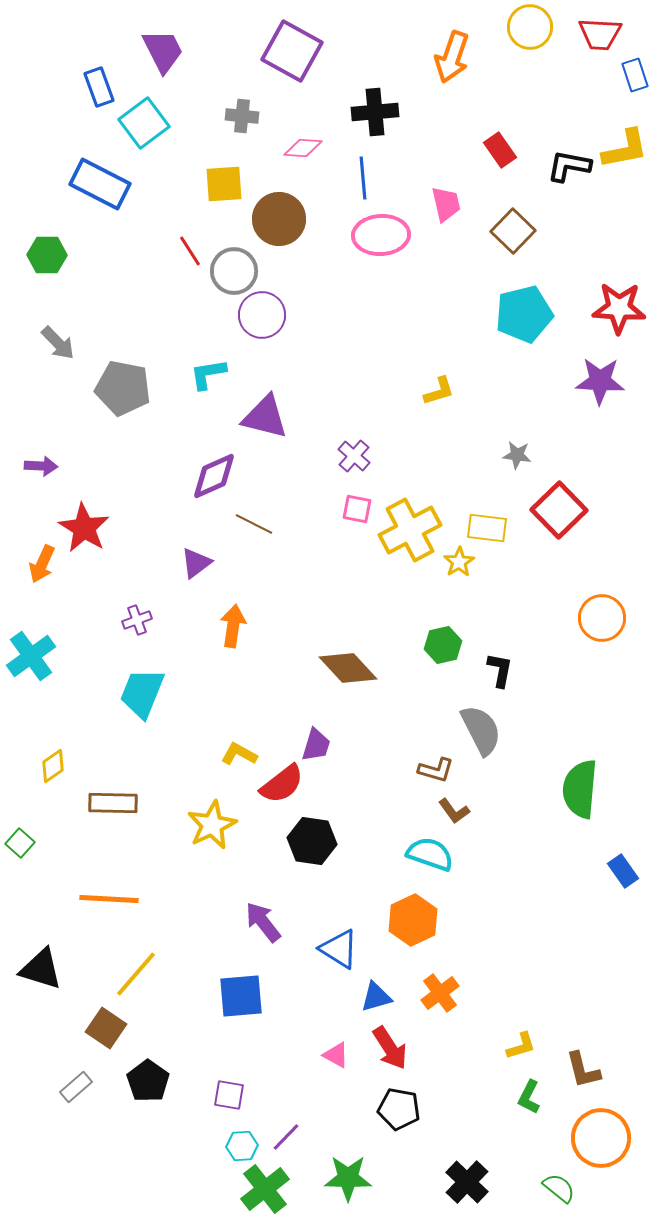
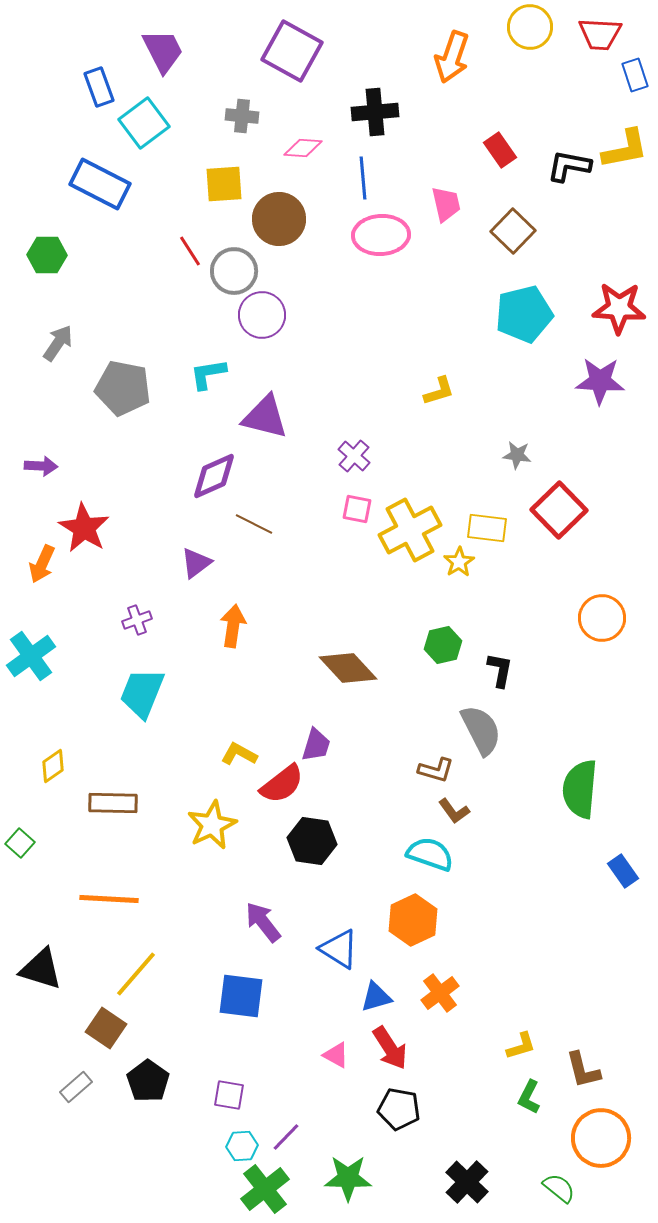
gray arrow at (58, 343): rotated 102 degrees counterclockwise
blue square at (241, 996): rotated 12 degrees clockwise
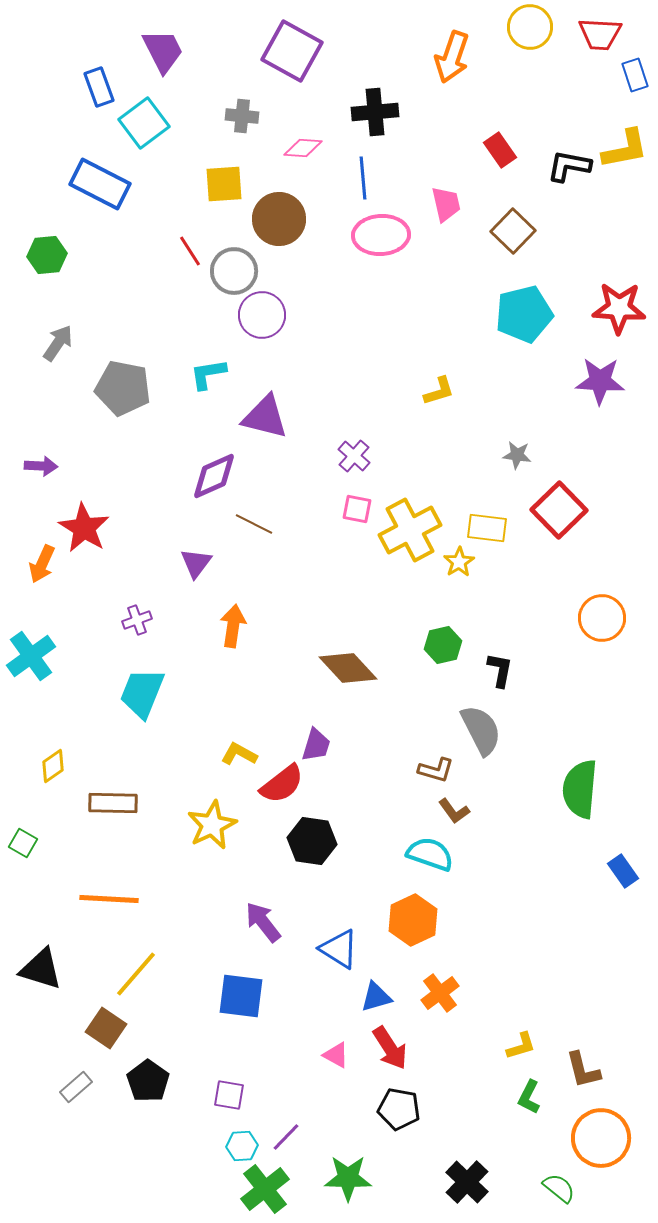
green hexagon at (47, 255): rotated 6 degrees counterclockwise
purple triangle at (196, 563): rotated 16 degrees counterclockwise
green square at (20, 843): moved 3 px right; rotated 12 degrees counterclockwise
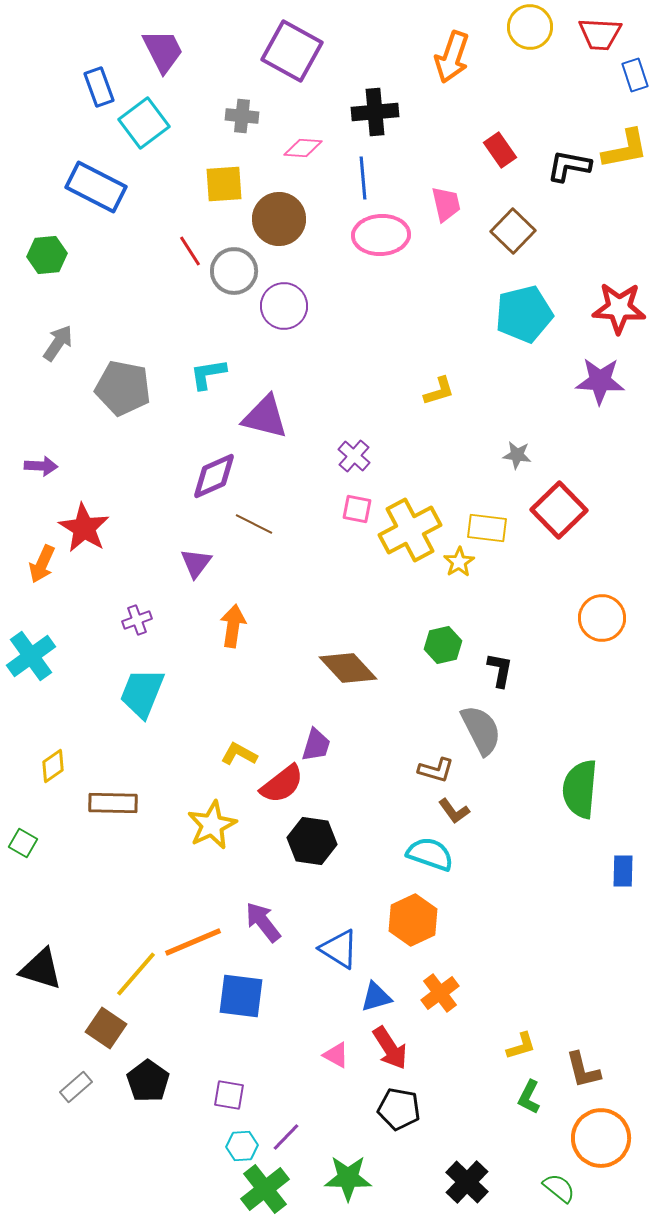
blue rectangle at (100, 184): moved 4 px left, 3 px down
purple circle at (262, 315): moved 22 px right, 9 px up
blue rectangle at (623, 871): rotated 36 degrees clockwise
orange line at (109, 899): moved 84 px right, 43 px down; rotated 26 degrees counterclockwise
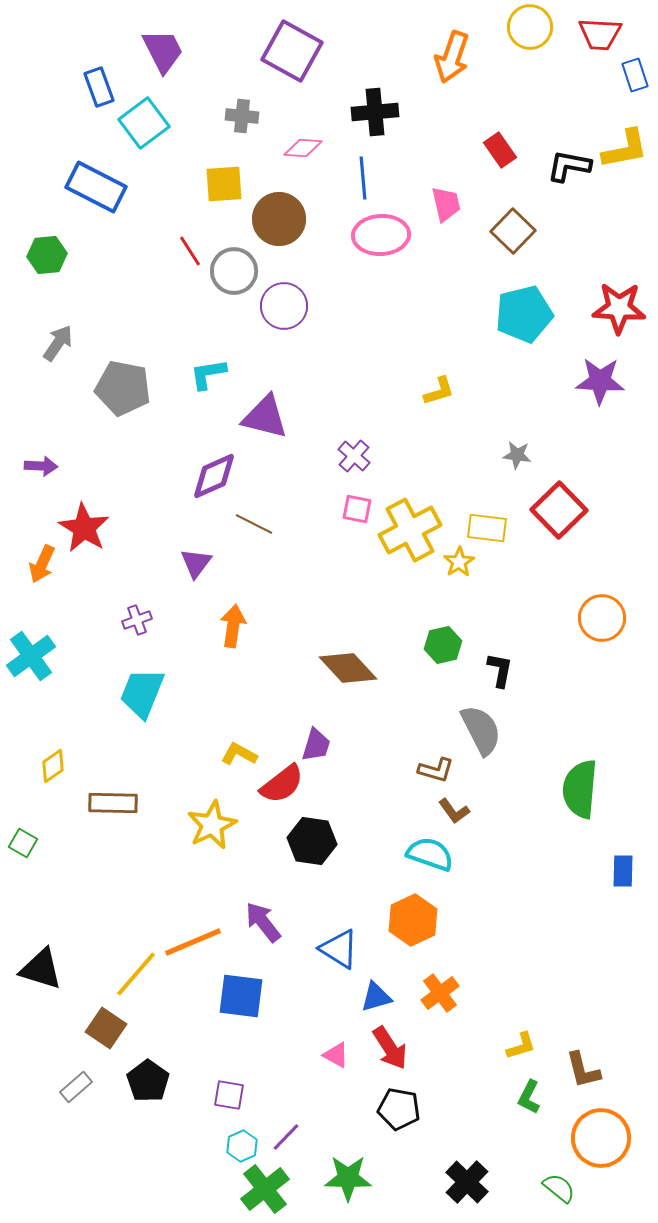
cyan hexagon at (242, 1146): rotated 20 degrees counterclockwise
